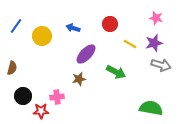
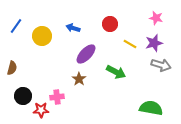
brown star: rotated 24 degrees counterclockwise
red star: moved 1 px up
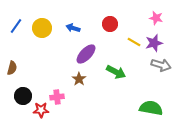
yellow circle: moved 8 px up
yellow line: moved 4 px right, 2 px up
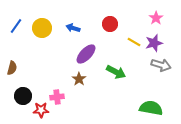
pink star: rotated 24 degrees clockwise
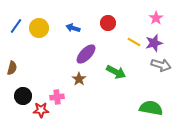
red circle: moved 2 px left, 1 px up
yellow circle: moved 3 px left
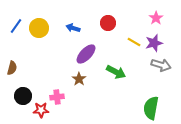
green semicircle: rotated 90 degrees counterclockwise
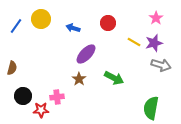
yellow circle: moved 2 px right, 9 px up
green arrow: moved 2 px left, 6 px down
